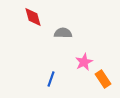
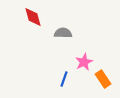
blue line: moved 13 px right
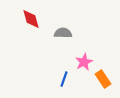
red diamond: moved 2 px left, 2 px down
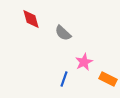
gray semicircle: rotated 138 degrees counterclockwise
orange rectangle: moved 5 px right; rotated 30 degrees counterclockwise
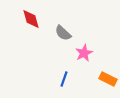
pink star: moved 9 px up
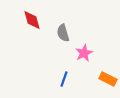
red diamond: moved 1 px right, 1 px down
gray semicircle: rotated 30 degrees clockwise
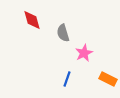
blue line: moved 3 px right
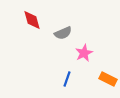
gray semicircle: rotated 96 degrees counterclockwise
